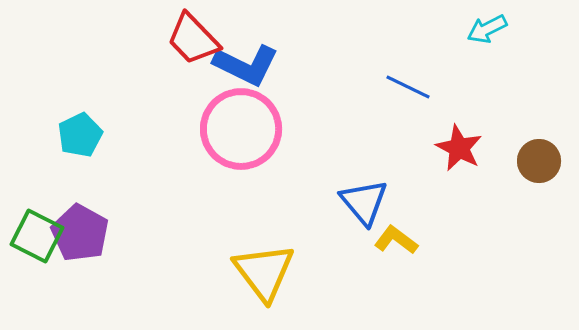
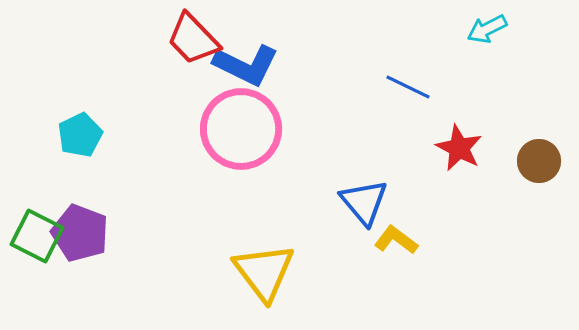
purple pentagon: rotated 8 degrees counterclockwise
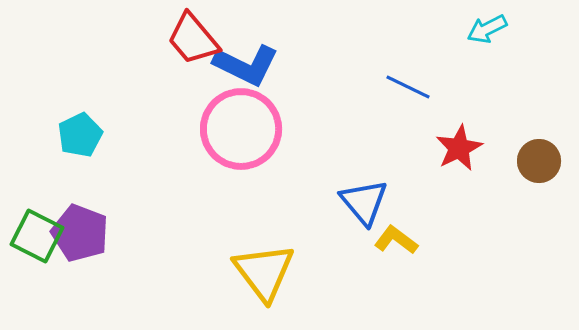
red trapezoid: rotated 4 degrees clockwise
red star: rotated 18 degrees clockwise
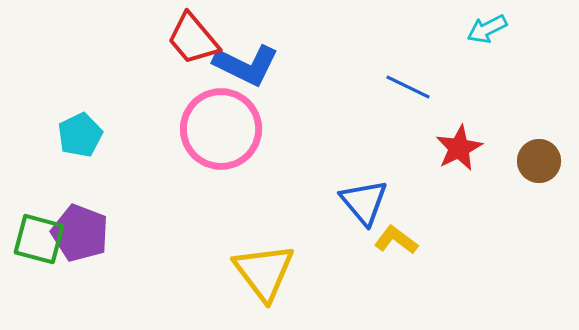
pink circle: moved 20 px left
green square: moved 2 px right, 3 px down; rotated 12 degrees counterclockwise
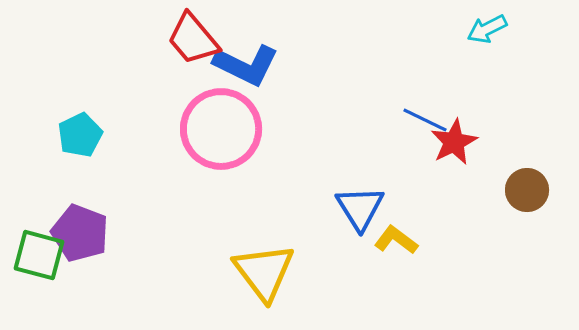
blue line: moved 17 px right, 33 px down
red star: moved 5 px left, 6 px up
brown circle: moved 12 px left, 29 px down
blue triangle: moved 4 px left, 6 px down; rotated 8 degrees clockwise
green square: moved 16 px down
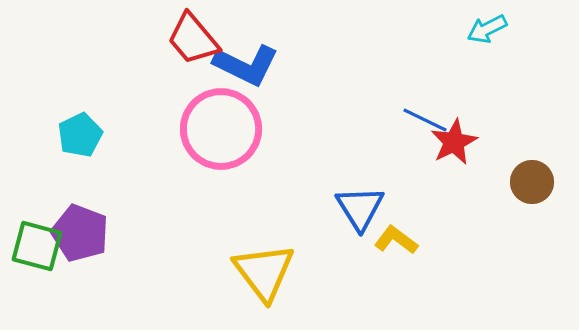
brown circle: moved 5 px right, 8 px up
green square: moved 2 px left, 9 px up
